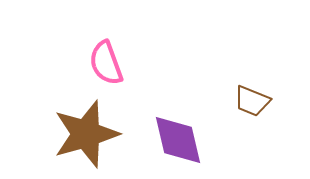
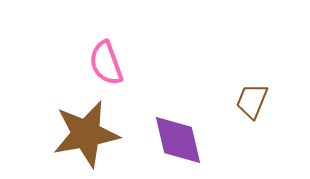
brown trapezoid: rotated 90 degrees clockwise
brown star: rotated 6 degrees clockwise
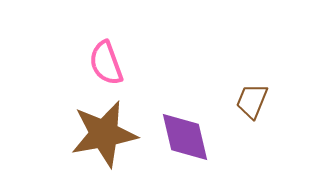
brown star: moved 18 px right
purple diamond: moved 7 px right, 3 px up
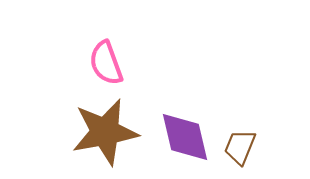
brown trapezoid: moved 12 px left, 46 px down
brown star: moved 1 px right, 2 px up
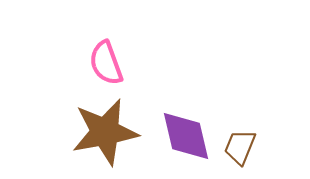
purple diamond: moved 1 px right, 1 px up
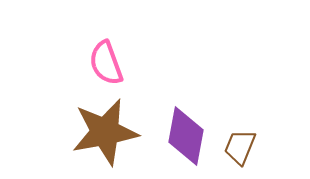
purple diamond: rotated 24 degrees clockwise
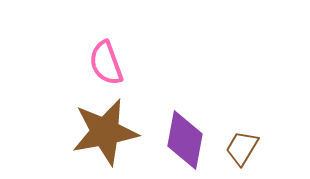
purple diamond: moved 1 px left, 4 px down
brown trapezoid: moved 2 px right, 1 px down; rotated 9 degrees clockwise
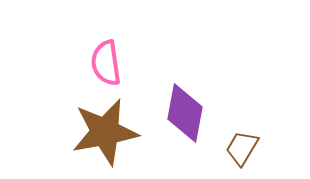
pink semicircle: rotated 12 degrees clockwise
purple diamond: moved 27 px up
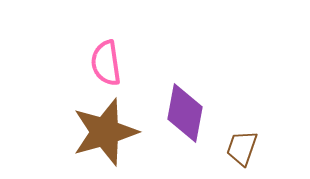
brown star: rotated 6 degrees counterclockwise
brown trapezoid: rotated 12 degrees counterclockwise
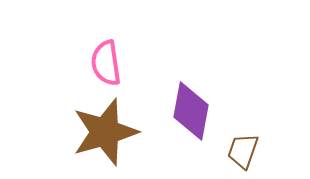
purple diamond: moved 6 px right, 2 px up
brown trapezoid: moved 1 px right, 3 px down
